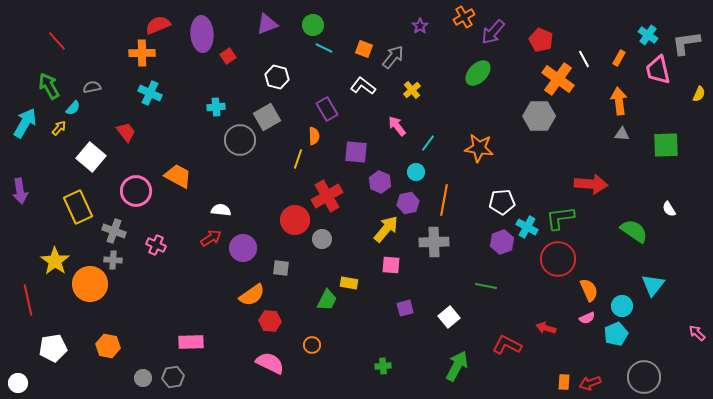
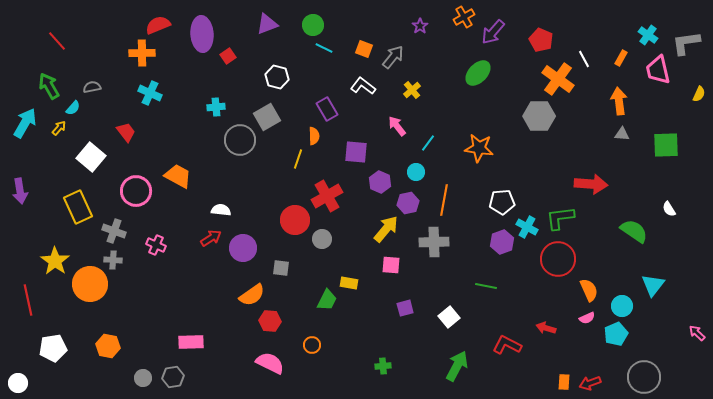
orange rectangle at (619, 58): moved 2 px right
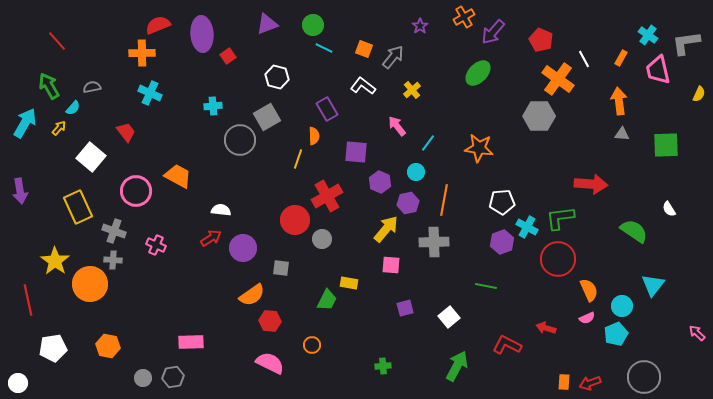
cyan cross at (216, 107): moved 3 px left, 1 px up
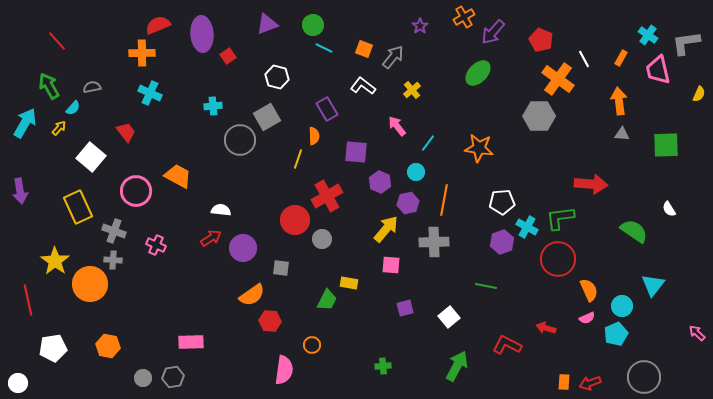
pink semicircle at (270, 363): moved 14 px right, 7 px down; rotated 72 degrees clockwise
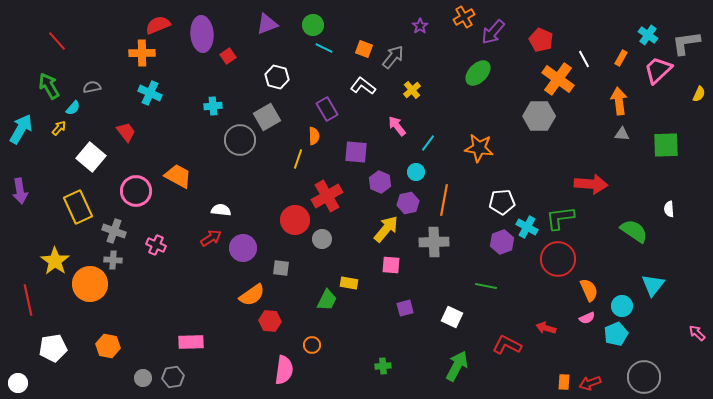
pink trapezoid at (658, 70): rotated 60 degrees clockwise
cyan arrow at (25, 123): moved 4 px left, 6 px down
white semicircle at (669, 209): rotated 28 degrees clockwise
white square at (449, 317): moved 3 px right; rotated 25 degrees counterclockwise
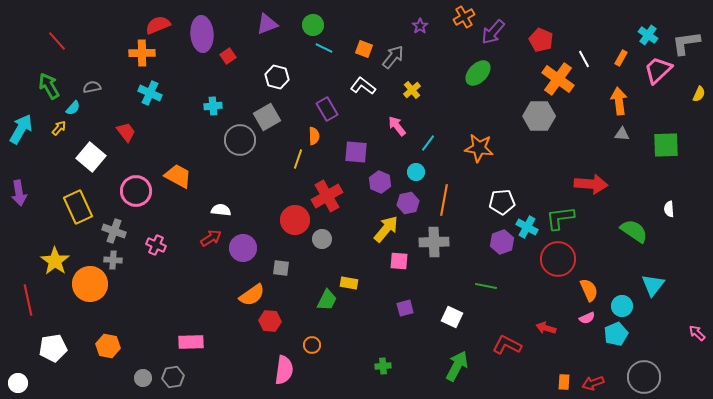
purple arrow at (20, 191): moved 1 px left, 2 px down
pink square at (391, 265): moved 8 px right, 4 px up
red arrow at (590, 383): moved 3 px right
